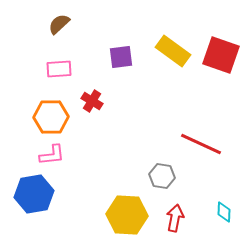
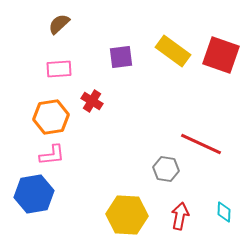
orange hexagon: rotated 8 degrees counterclockwise
gray hexagon: moved 4 px right, 7 px up
red arrow: moved 5 px right, 2 px up
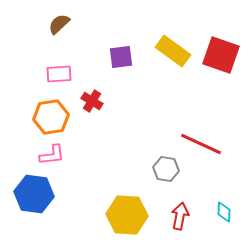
pink rectangle: moved 5 px down
blue hexagon: rotated 18 degrees clockwise
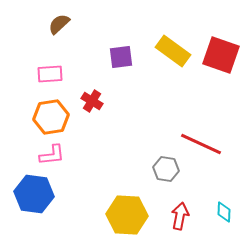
pink rectangle: moved 9 px left
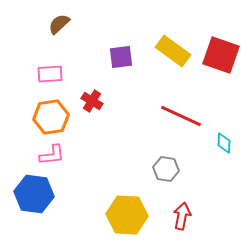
red line: moved 20 px left, 28 px up
cyan diamond: moved 69 px up
red arrow: moved 2 px right
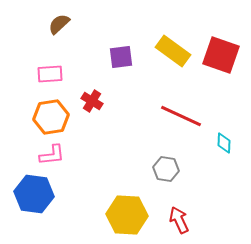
red arrow: moved 3 px left, 4 px down; rotated 36 degrees counterclockwise
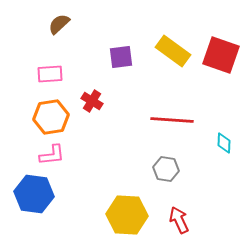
red line: moved 9 px left, 4 px down; rotated 21 degrees counterclockwise
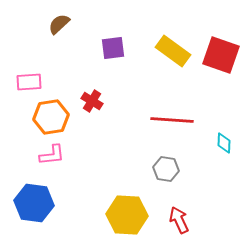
purple square: moved 8 px left, 9 px up
pink rectangle: moved 21 px left, 8 px down
blue hexagon: moved 9 px down
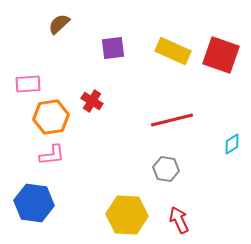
yellow rectangle: rotated 12 degrees counterclockwise
pink rectangle: moved 1 px left, 2 px down
red line: rotated 18 degrees counterclockwise
cyan diamond: moved 8 px right, 1 px down; rotated 55 degrees clockwise
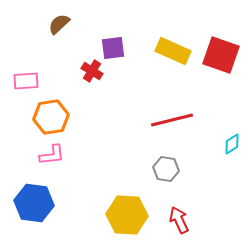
pink rectangle: moved 2 px left, 3 px up
red cross: moved 30 px up
